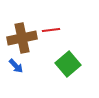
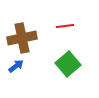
red line: moved 14 px right, 4 px up
blue arrow: rotated 84 degrees counterclockwise
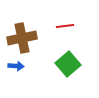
blue arrow: rotated 42 degrees clockwise
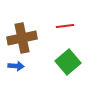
green square: moved 2 px up
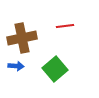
green square: moved 13 px left, 7 px down
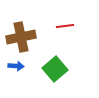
brown cross: moved 1 px left, 1 px up
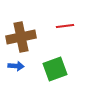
green square: rotated 20 degrees clockwise
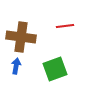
brown cross: rotated 20 degrees clockwise
blue arrow: rotated 84 degrees counterclockwise
